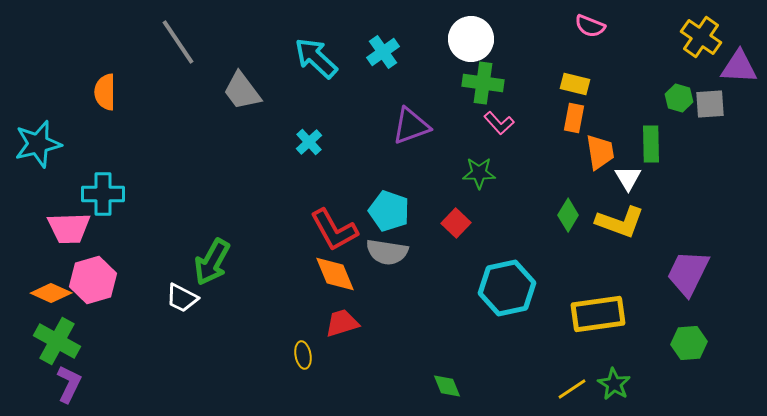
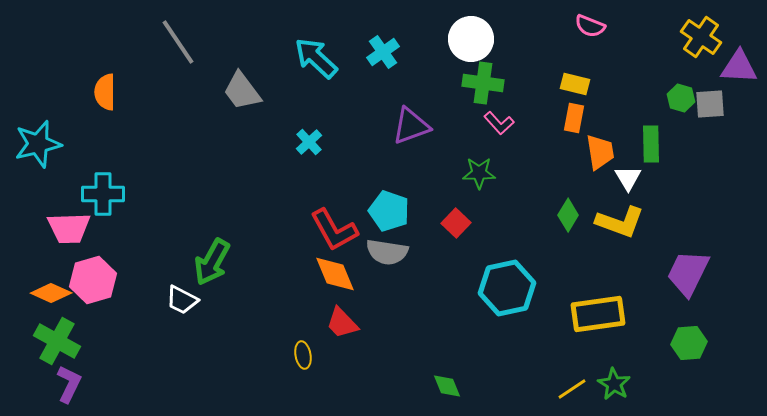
green hexagon at (679, 98): moved 2 px right
white trapezoid at (182, 298): moved 2 px down
red trapezoid at (342, 323): rotated 117 degrees counterclockwise
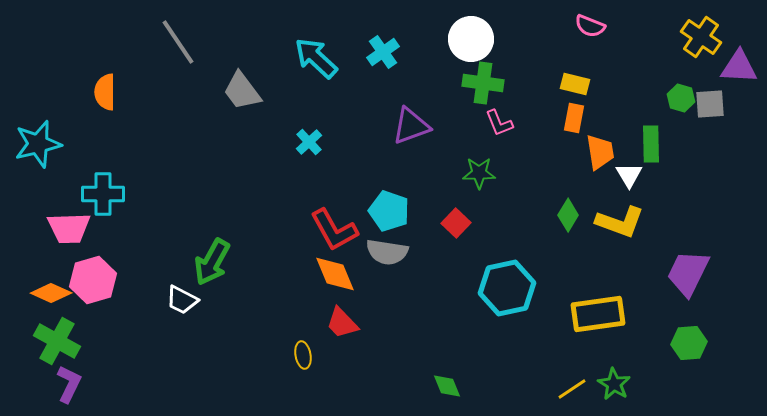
pink L-shape at (499, 123): rotated 20 degrees clockwise
white triangle at (628, 178): moved 1 px right, 3 px up
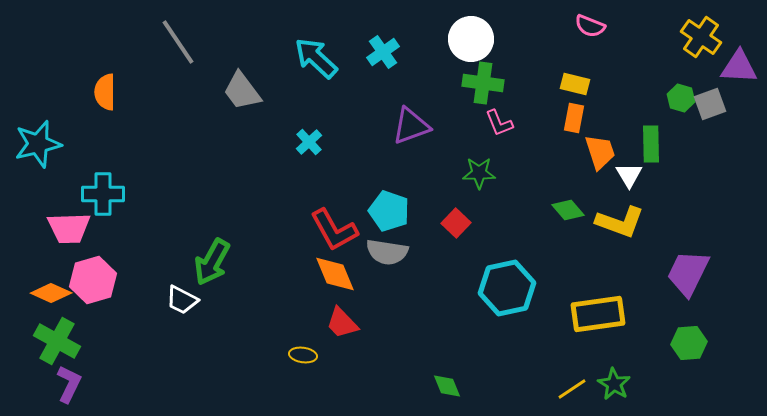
gray square at (710, 104): rotated 16 degrees counterclockwise
orange trapezoid at (600, 152): rotated 9 degrees counterclockwise
green diamond at (568, 215): moved 5 px up; rotated 72 degrees counterclockwise
yellow ellipse at (303, 355): rotated 72 degrees counterclockwise
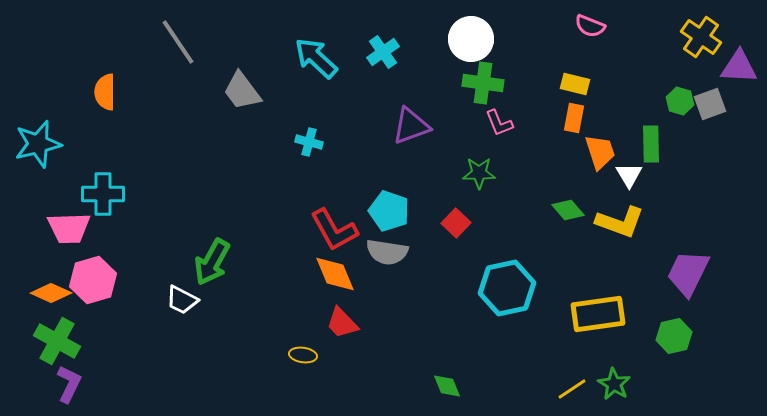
green hexagon at (681, 98): moved 1 px left, 3 px down
cyan cross at (309, 142): rotated 32 degrees counterclockwise
green hexagon at (689, 343): moved 15 px left, 7 px up; rotated 8 degrees counterclockwise
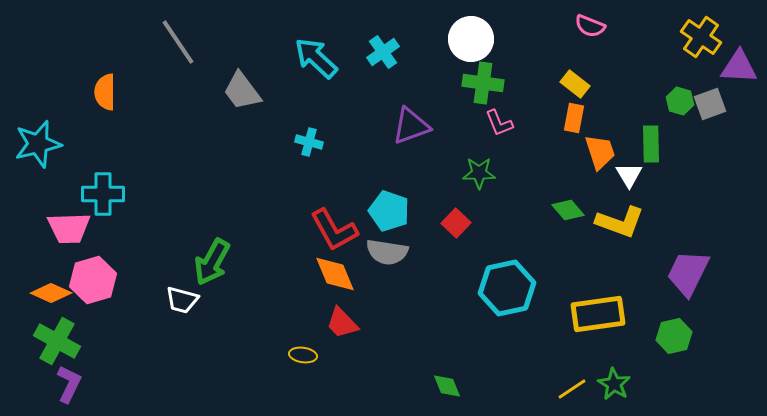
yellow rectangle at (575, 84): rotated 24 degrees clockwise
white trapezoid at (182, 300): rotated 12 degrees counterclockwise
